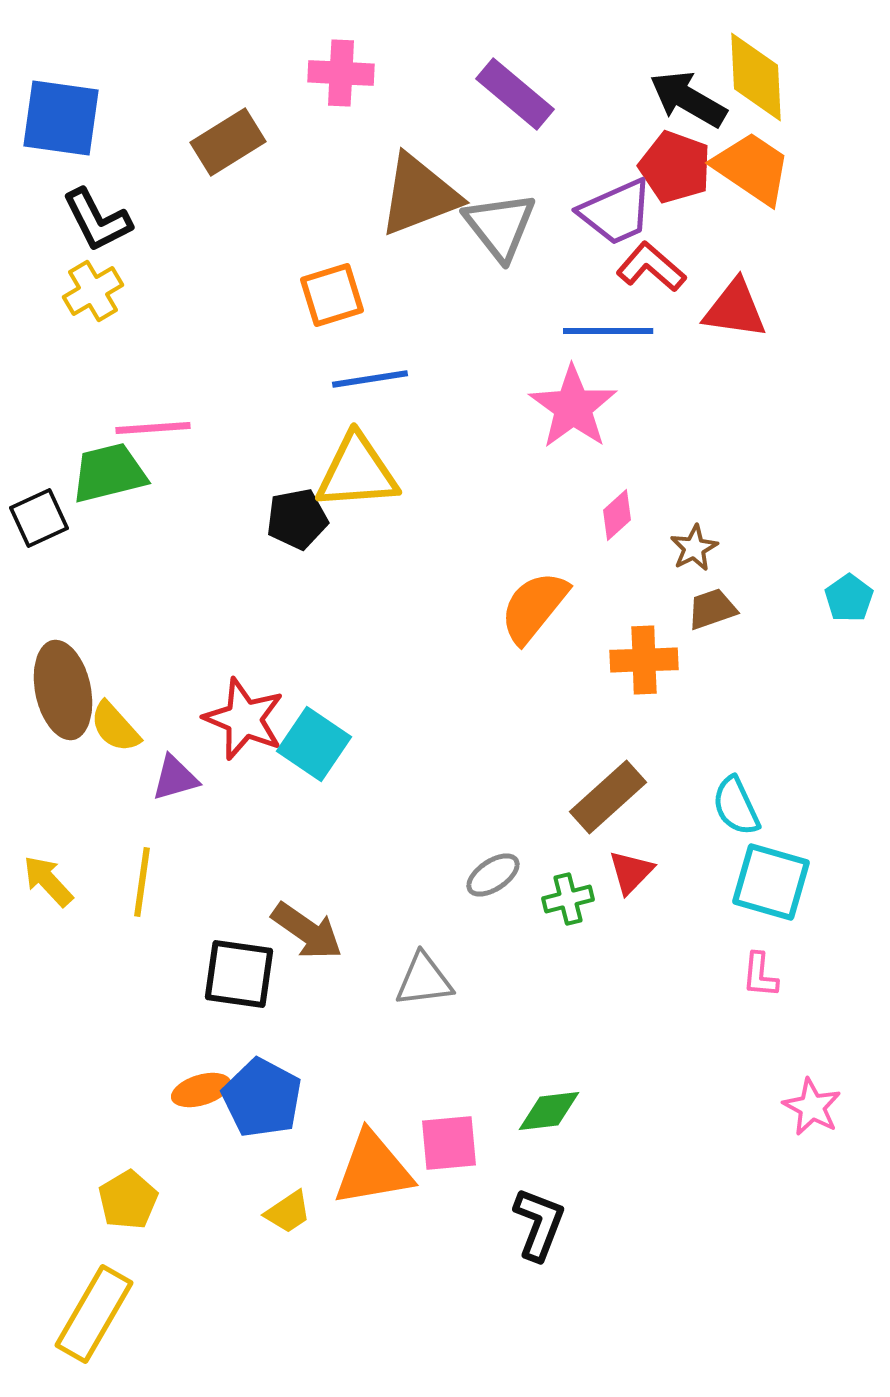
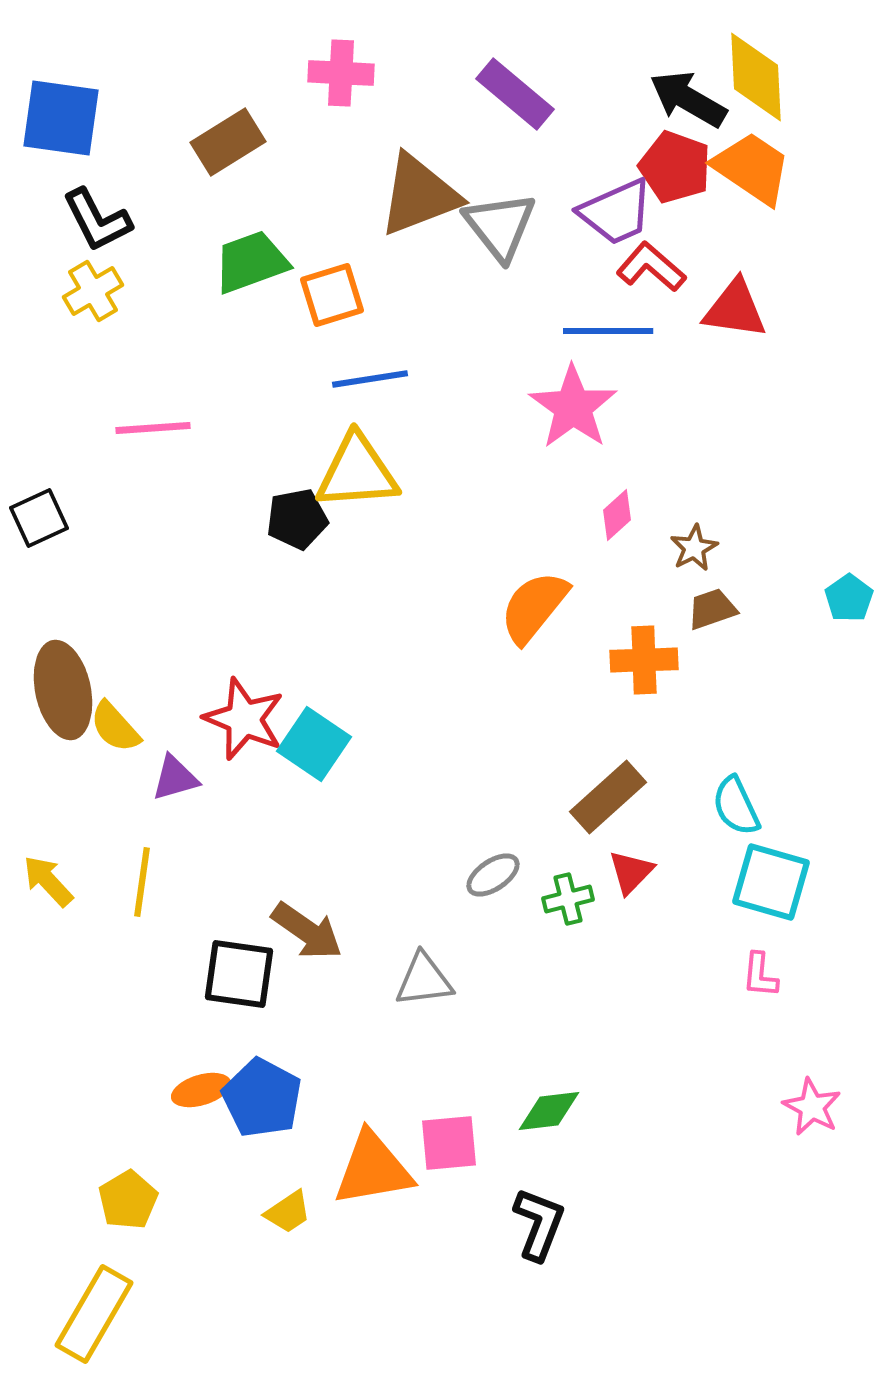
green trapezoid at (109, 473): moved 142 px right, 211 px up; rotated 6 degrees counterclockwise
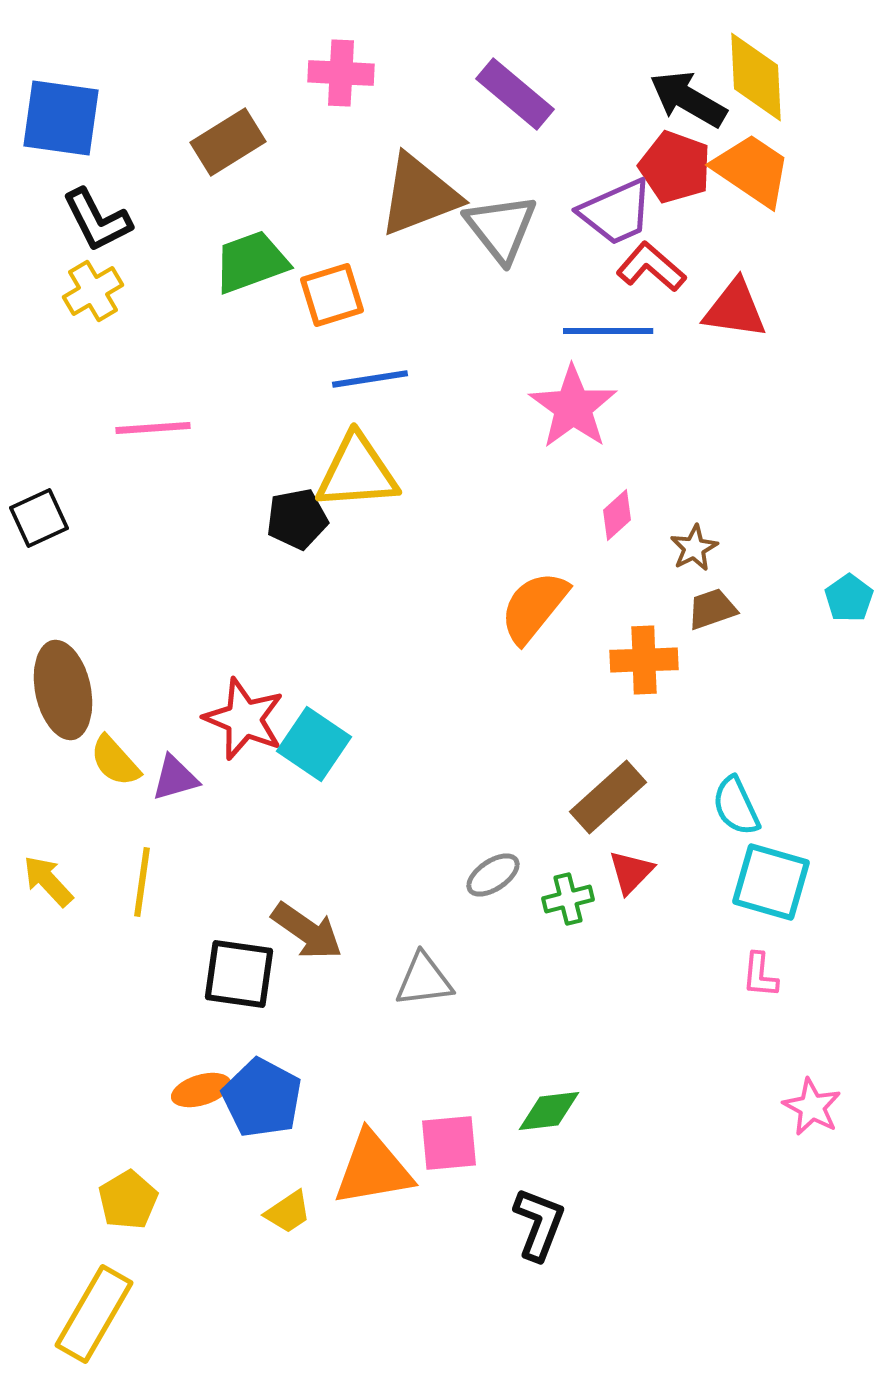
orange trapezoid at (752, 168): moved 2 px down
gray triangle at (500, 226): moved 1 px right, 2 px down
yellow semicircle at (115, 727): moved 34 px down
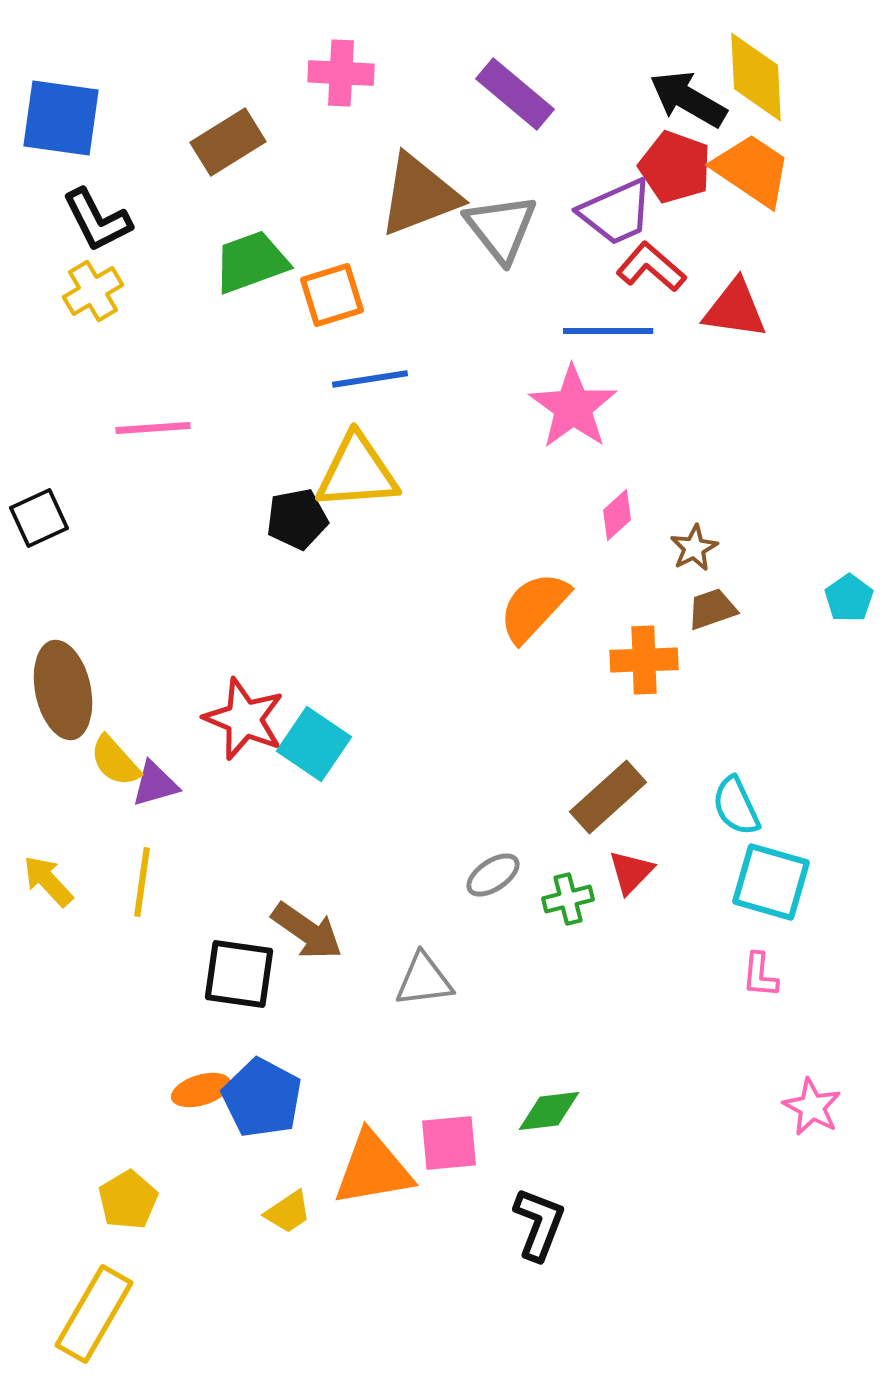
orange semicircle at (534, 607): rotated 4 degrees clockwise
purple triangle at (175, 778): moved 20 px left, 6 px down
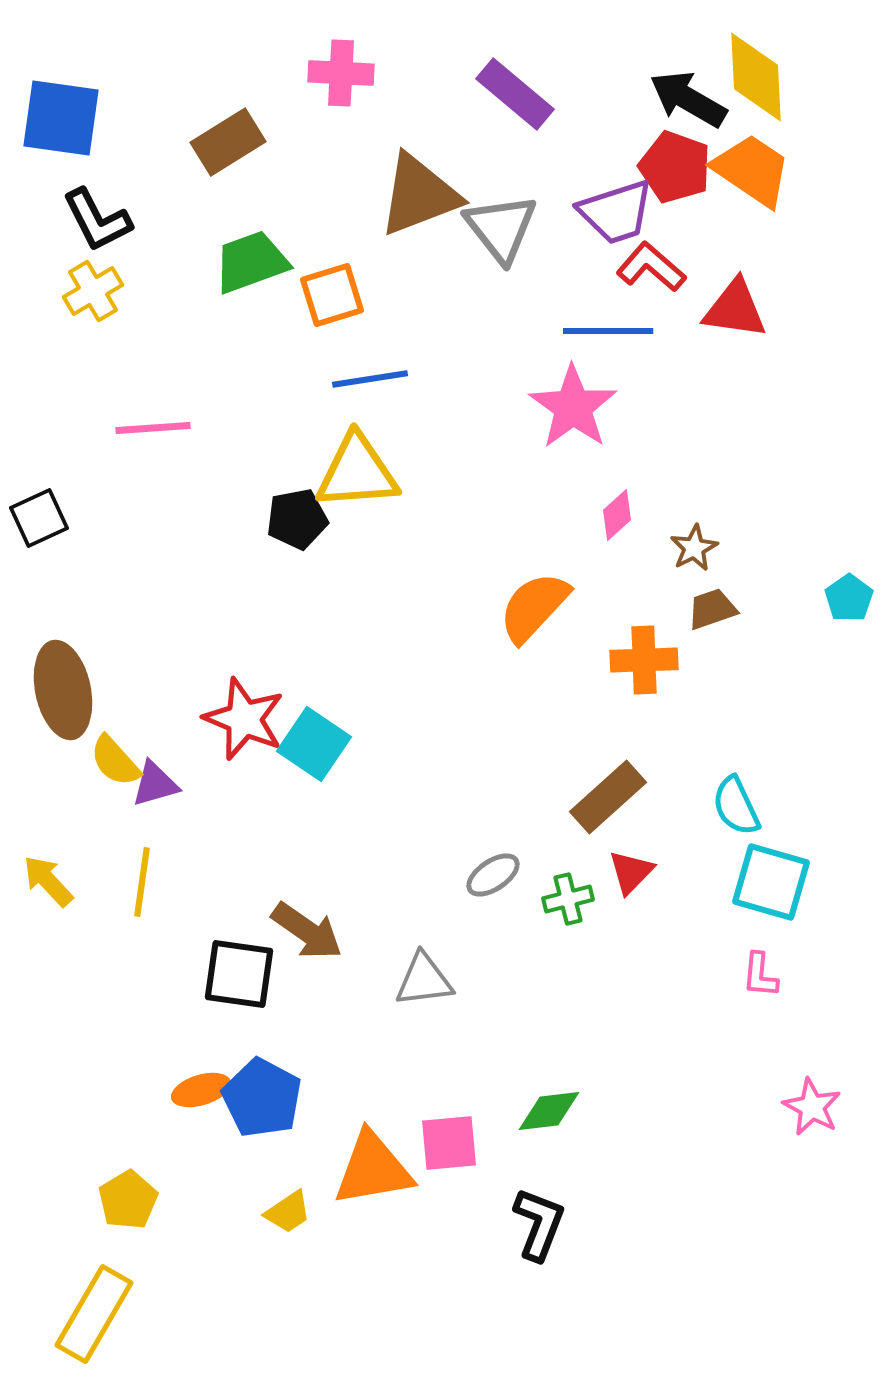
purple trapezoid at (616, 212): rotated 6 degrees clockwise
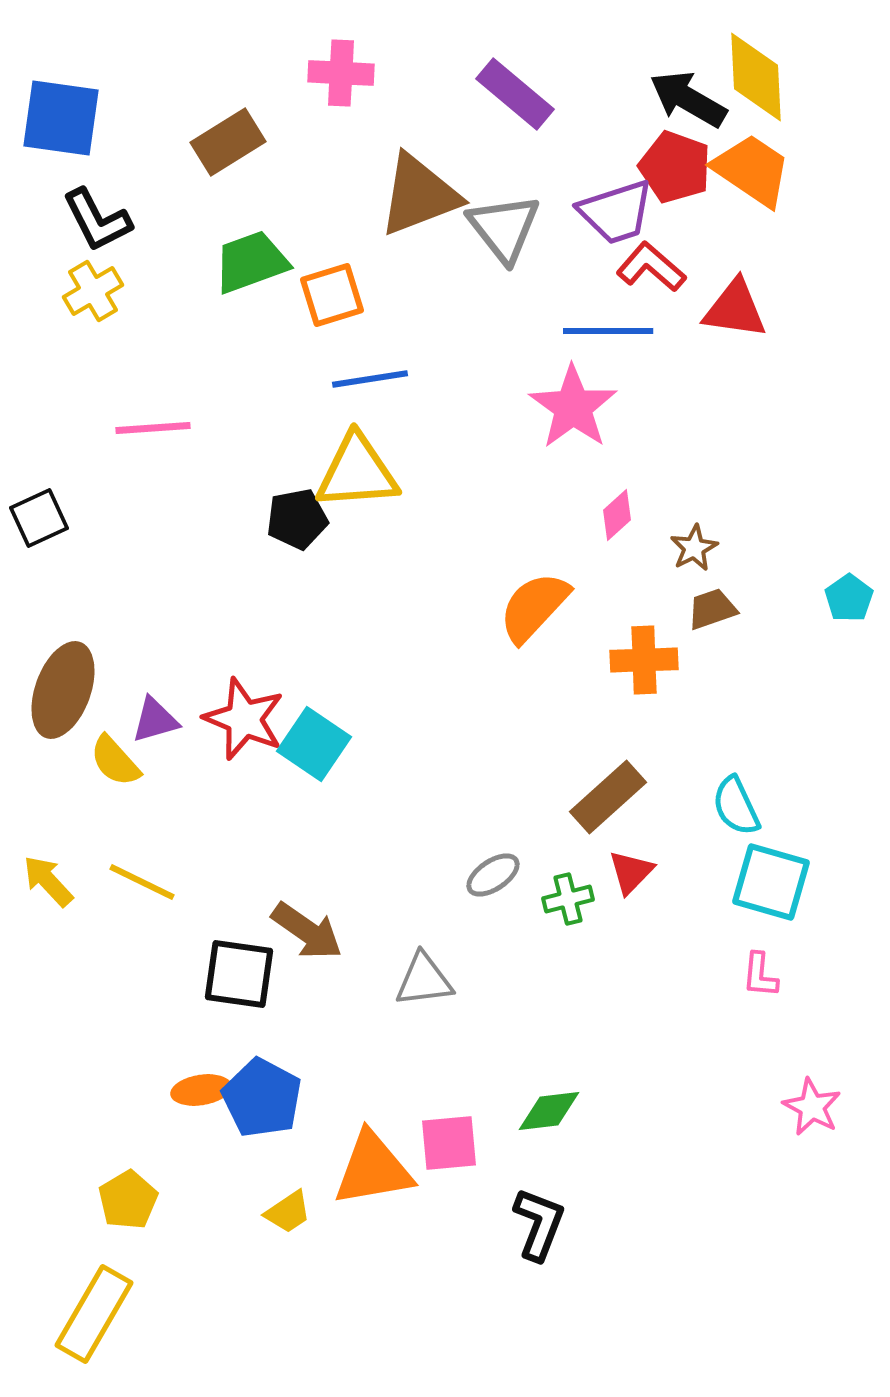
gray triangle at (501, 228): moved 3 px right
brown ellipse at (63, 690): rotated 32 degrees clockwise
purple triangle at (155, 784): moved 64 px up
yellow line at (142, 882): rotated 72 degrees counterclockwise
orange ellipse at (201, 1090): rotated 8 degrees clockwise
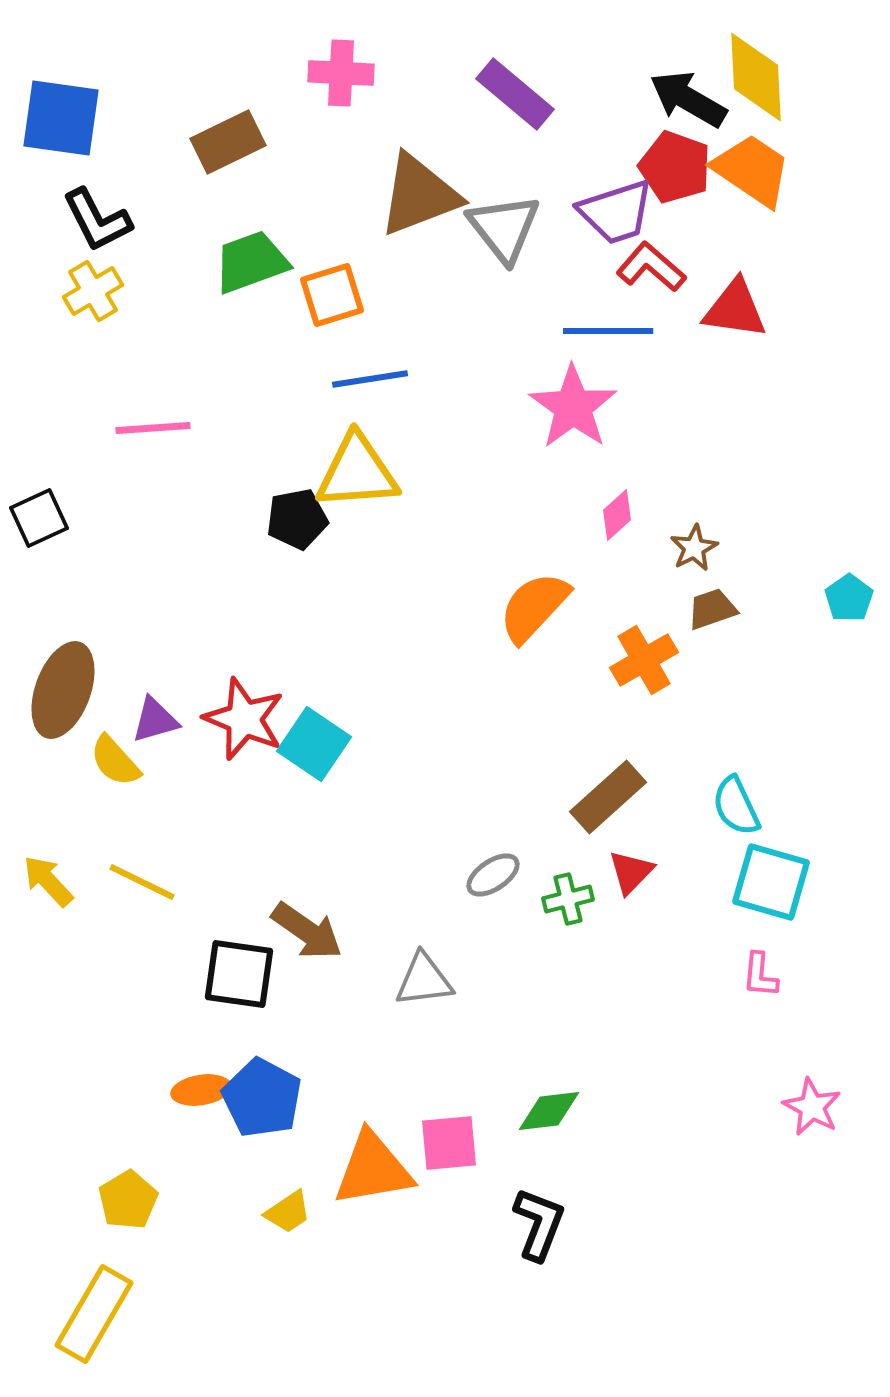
brown rectangle at (228, 142): rotated 6 degrees clockwise
orange cross at (644, 660): rotated 28 degrees counterclockwise
